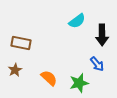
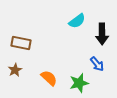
black arrow: moved 1 px up
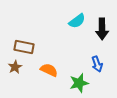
black arrow: moved 5 px up
brown rectangle: moved 3 px right, 4 px down
blue arrow: rotated 21 degrees clockwise
brown star: moved 3 px up
orange semicircle: moved 8 px up; rotated 18 degrees counterclockwise
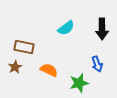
cyan semicircle: moved 11 px left, 7 px down
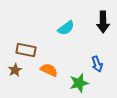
black arrow: moved 1 px right, 7 px up
brown rectangle: moved 2 px right, 3 px down
brown star: moved 3 px down
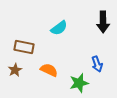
cyan semicircle: moved 7 px left
brown rectangle: moved 2 px left, 3 px up
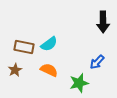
cyan semicircle: moved 10 px left, 16 px down
blue arrow: moved 2 px up; rotated 63 degrees clockwise
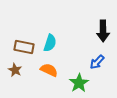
black arrow: moved 9 px down
cyan semicircle: moved 1 px right, 1 px up; rotated 36 degrees counterclockwise
brown star: rotated 16 degrees counterclockwise
green star: rotated 18 degrees counterclockwise
